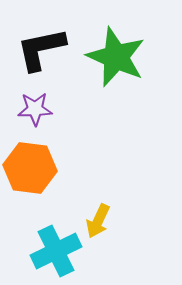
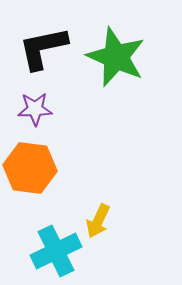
black L-shape: moved 2 px right, 1 px up
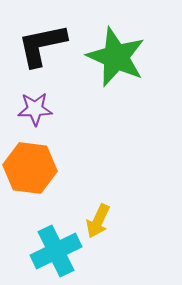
black L-shape: moved 1 px left, 3 px up
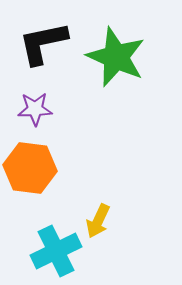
black L-shape: moved 1 px right, 2 px up
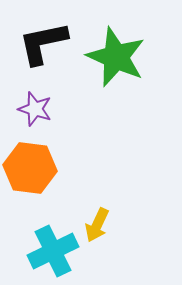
purple star: rotated 20 degrees clockwise
yellow arrow: moved 1 px left, 4 px down
cyan cross: moved 3 px left
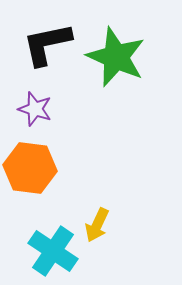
black L-shape: moved 4 px right, 1 px down
cyan cross: rotated 30 degrees counterclockwise
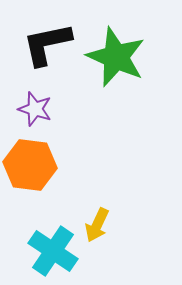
orange hexagon: moved 3 px up
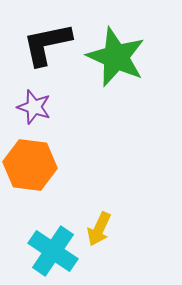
purple star: moved 1 px left, 2 px up
yellow arrow: moved 2 px right, 4 px down
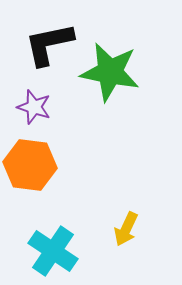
black L-shape: moved 2 px right
green star: moved 6 px left, 15 px down; rotated 12 degrees counterclockwise
yellow arrow: moved 27 px right
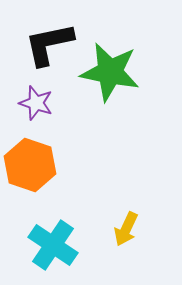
purple star: moved 2 px right, 4 px up
orange hexagon: rotated 12 degrees clockwise
cyan cross: moved 6 px up
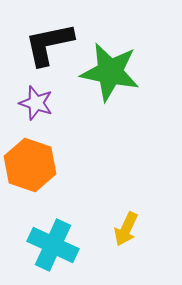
cyan cross: rotated 9 degrees counterclockwise
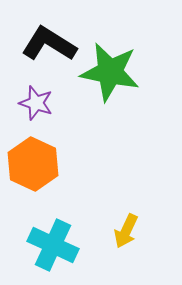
black L-shape: rotated 44 degrees clockwise
orange hexagon: moved 3 px right, 1 px up; rotated 6 degrees clockwise
yellow arrow: moved 2 px down
